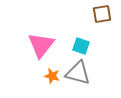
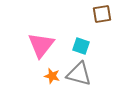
gray triangle: moved 1 px right, 1 px down
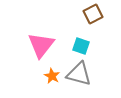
brown square: moved 9 px left; rotated 18 degrees counterclockwise
orange star: rotated 14 degrees clockwise
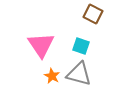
brown square: rotated 36 degrees counterclockwise
pink triangle: rotated 12 degrees counterclockwise
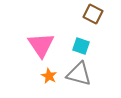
orange star: moved 3 px left
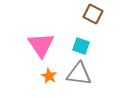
gray triangle: rotated 8 degrees counterclockwise
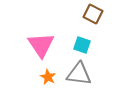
cyan square: moved 1 px right, 1 px up
orange star: moved 1 px left, 1 px down
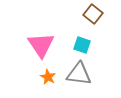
brown square: rotated 12 degrees clockwise
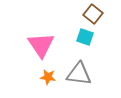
cyan square: moved 3 px right, 8 px up
orange star: rotated 21 degrees counterclockwise
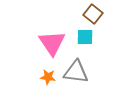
cyan square: rotated 18 degrees counterclockwise
pink triangle: moved 11 px right, 2 px up
gray triangle: moved 3 px left, 2 px up
